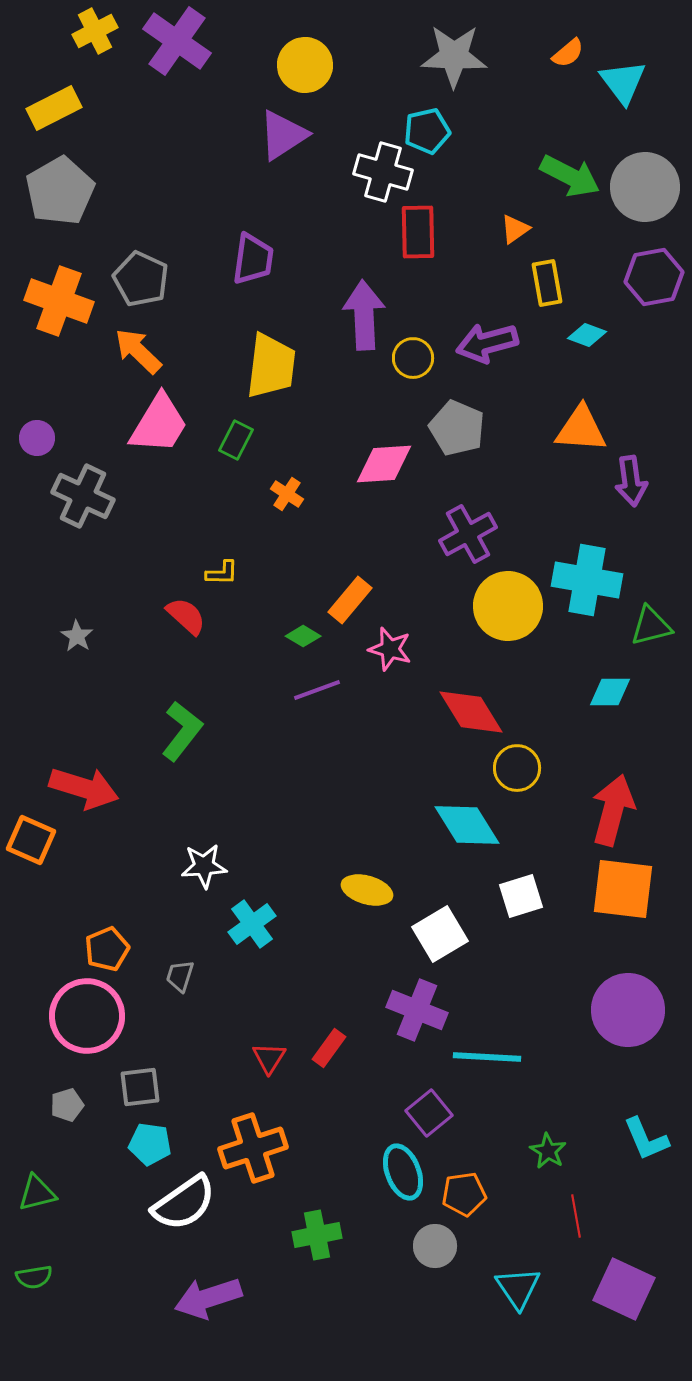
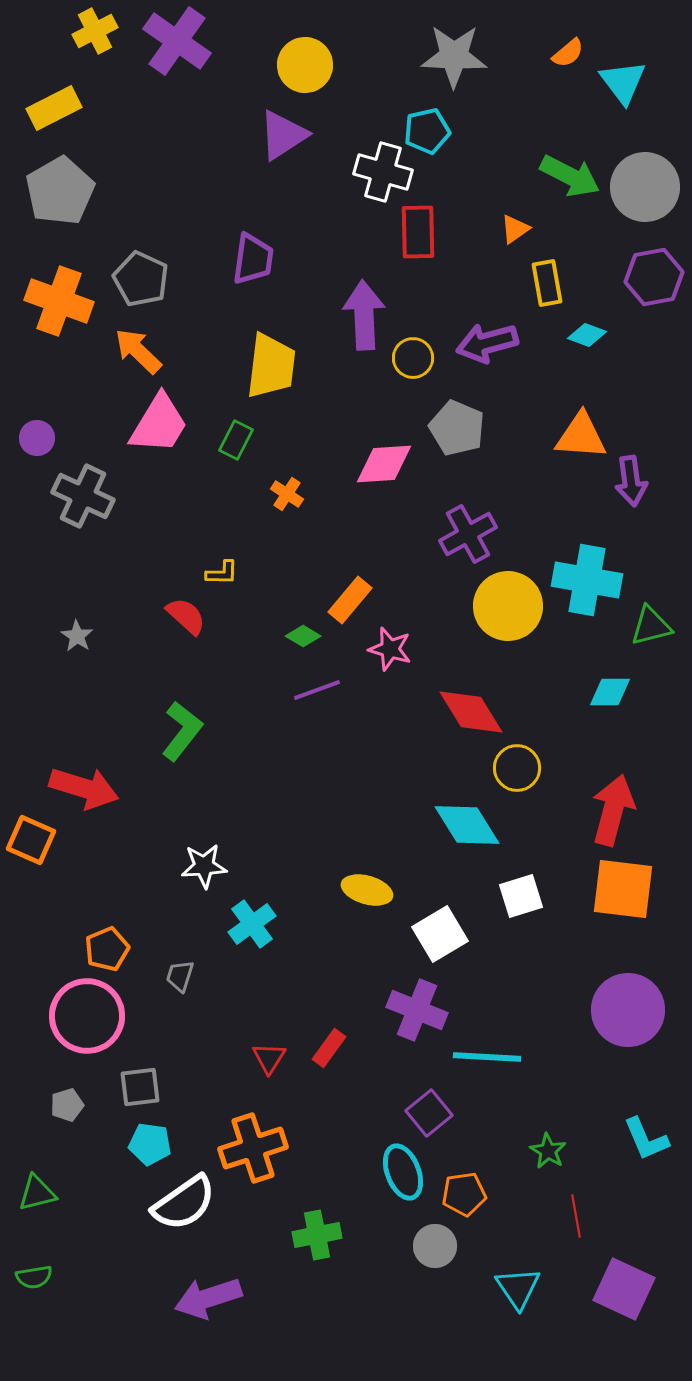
orange triangle at (581, 429): moved 7 px down
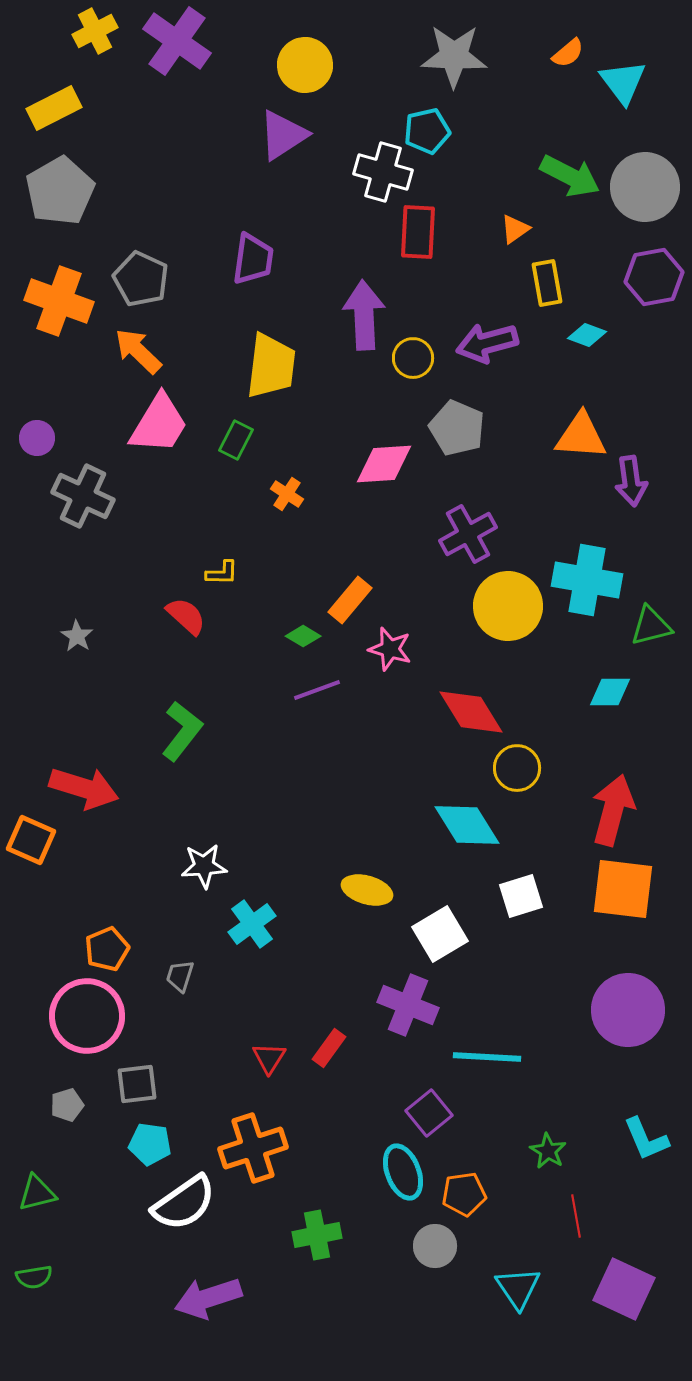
red rectangle at (418, 232): rotated 4 degrees clockwise
purple cross at (417, 1010): moved 9 px left, 5 px up
gray square at (140, 1087): moved 3 px left, 3 px up
